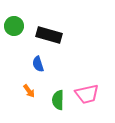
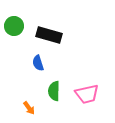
blue semicircle: moved 1 px up
orange arrow: moved 17 px down
green semicircle: moved 4 px left, 9 px up
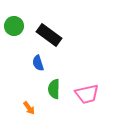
black rectangle: rotated 20 degrees clockwise
green semicircle: moved 2 px up
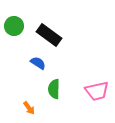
blue semicircle: rotated 140 degrees clockwise
pink trapezoid: moved 10 px right, 3 px up
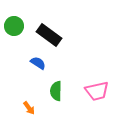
green semicircle: moved 2 px right, 2 px down
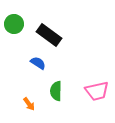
green circle: moved 2 px up
orange arrow: moved 4 px up
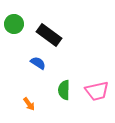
green semicircle: moved 8 px right, 1 px up
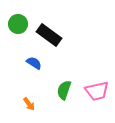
green circle: moved 4 px right
blue semicircle: moved 4 px left
green semicircle: rotated 18 degrees clockwise
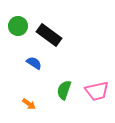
green circle: moved 2 px down
orange arrow: rotated 16 degrees counterclockwise
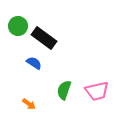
black rectangle: moved 5 px left, 3 px down
